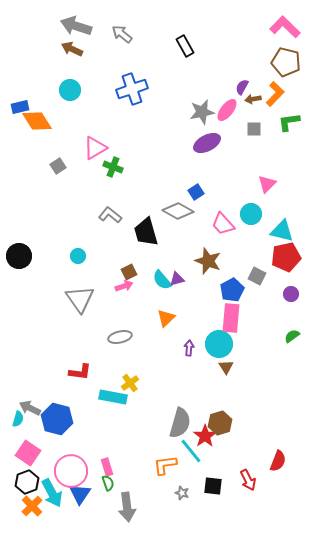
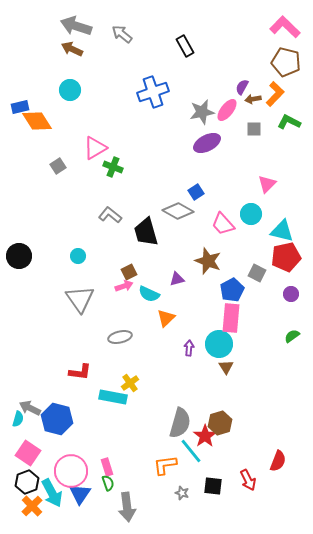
blue cross at (132, 89): moved 21 px right, 3 px down
green L-shape at (289, 122): rotated 35 degrees clockwise
gray square at (257, 276): moved 3 px up
cyan semicircle at (162, 280): moved 13 px left, 14 px down; rotated 25 degrees counterclockwise
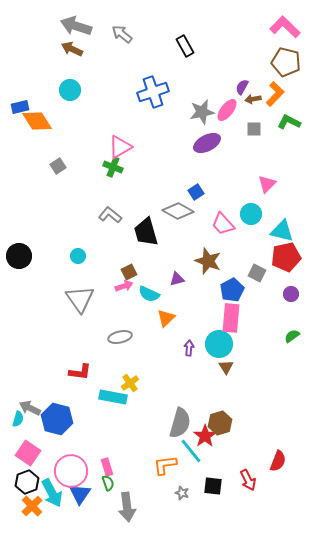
pink triangle at (95, 148): moved 25 px right, 1 px up
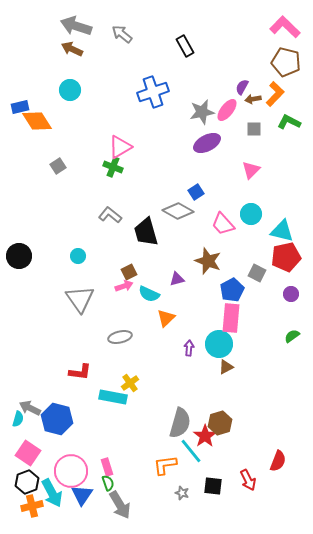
pink triangle at (267, 184): moved 16 px left, 14 px up
brown triangle at (226, 367): rotated 35 degrees clockwise
blue triangle at (80, 494): moved 2 px right, 1 px down
orange cross at (32, 506): rotated 30 degrees clockwise
gray arrow at (127, 507): moved 7 px left, 2 px up; rotated 24 degrees counterclockwise
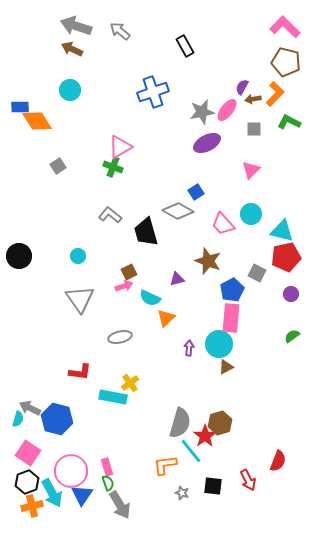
gray arrow at (122, 34): moved 2 px left, 3 px up
blue rectangle at (20, 107): rotated 12 degrees clockwise
cyan semicircle at (149, 294): moved 1 px right, 4 px down
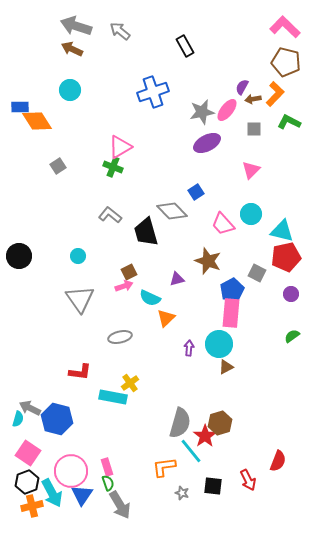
gray diamond at (178, 211): moved 6 px left; rotated 16 degrees clockwise
pink rectangle at (231, 318): moved 5 px up
orange L-shape at (165, 465): moved 1 px left, 2 px down
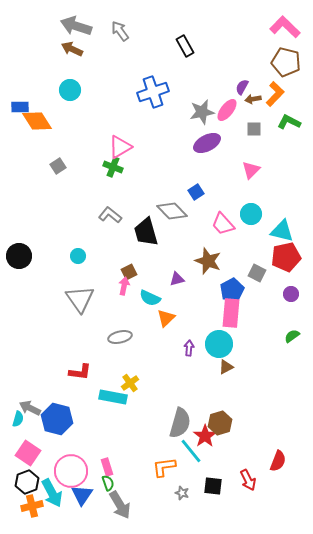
gray arrow at (120, 31): rotated 15 degrees clockwise
pink arrow at (124, 286): rotated 60 degrees counterclockwise
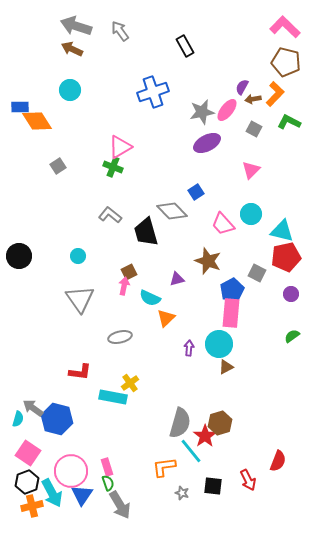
gray square at (254, 129): rotated 28 degrees clockwise
gray arrow at (30, 408): moved 3 px right; rotated 10 degrees clockwise
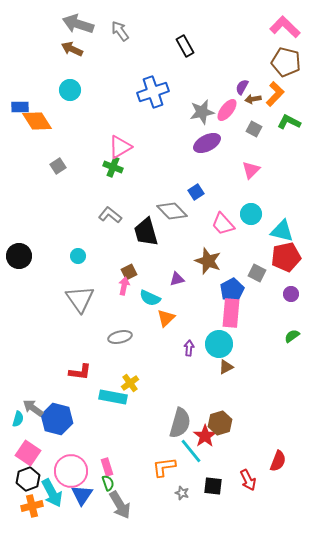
gray arrow at (76, 26): moved 2 px right, 2 px up
black hexagon at (27, 482): moved 1 px right, 3 px up
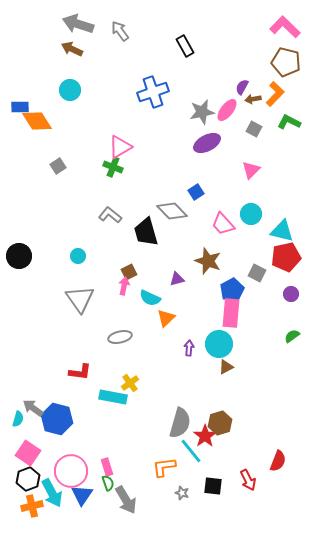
gray arrow at (120, 505): moved 6 px right, 5 px up
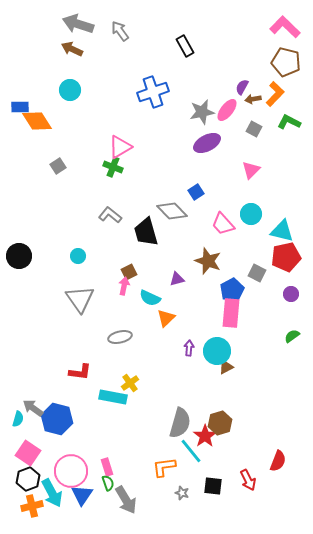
cyan circle at (219, 344): moved 2 px left, 7 px down
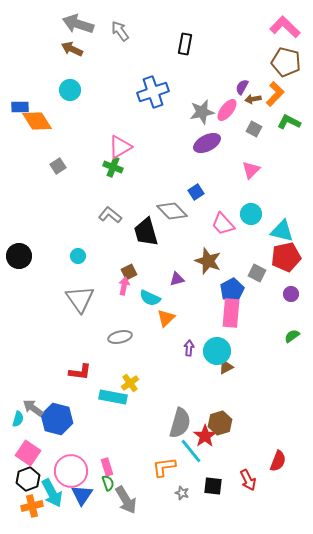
black rectangle at (185, 46): moved 2 px up; rotated 40 degrees clockwise
